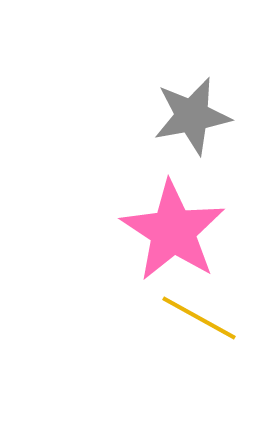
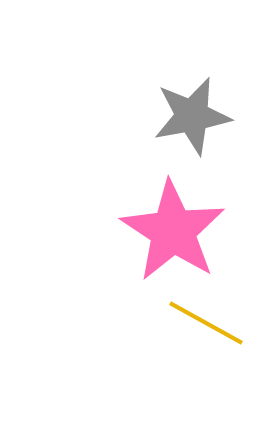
yellow line: moved 7 px right, 5 px down
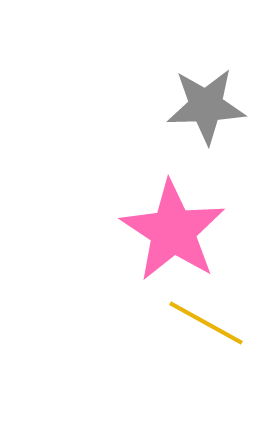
gray star: moved 14 px right, 10 px up; rotated 8 degrees clockwise
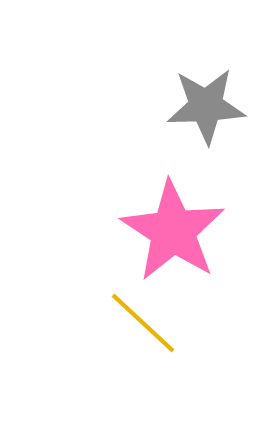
yellow line: moved 63 px left; rotated 14 degrees clockwise
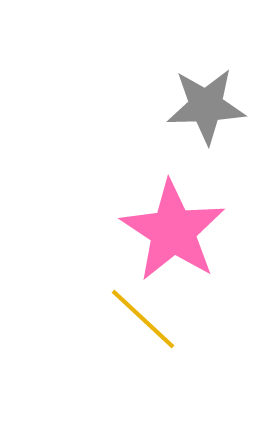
yellow line: moved 4 px up
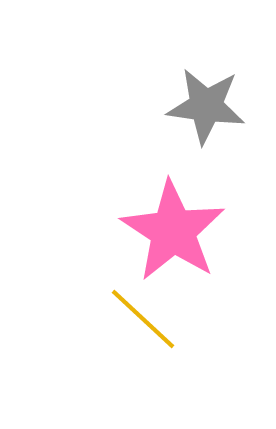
gray star: rotated 10 degrees clockwise
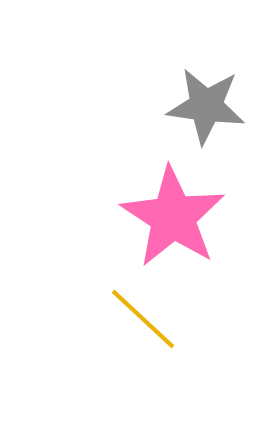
pink star: moved 14 px up
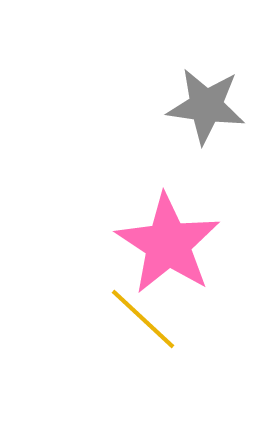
pink star: moved 5 px left, 27 px down
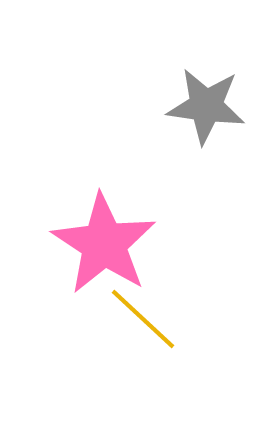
pink star: moved 64 px left
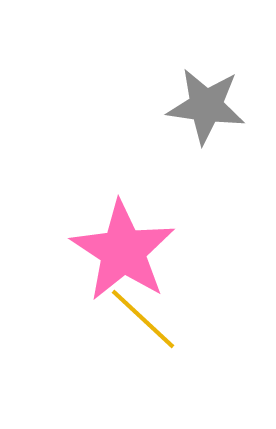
pink star: moved 19 px right, 7 px down
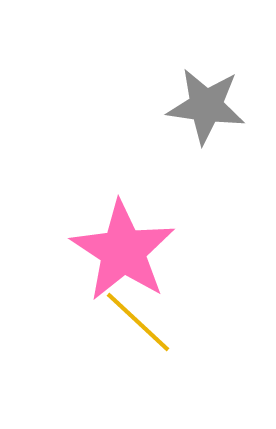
yellow line: moved 5 px left, 3 px down
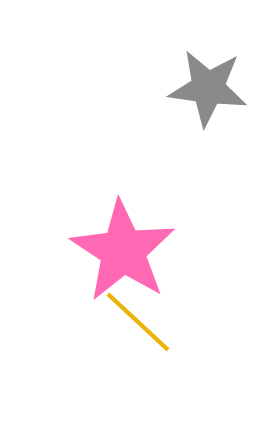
gray star: moved 2 px right, 18 px up
